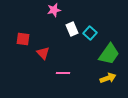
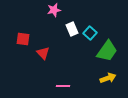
green trapezoid: moved 2 px left, 3 px up
pink line: moved 13 px down
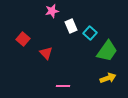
pink star: moved 2 px left, 1 px down
white rectangle: moved 1 px left, 3 px up
red square: rotated 32 degrees clockwise
red triangle: moved 3 px right
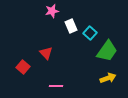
red square: moved 28 px down
pink line: moved 7 px left
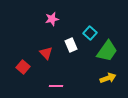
pink star: moved 8 px down
white rectangle: moved 19 px down
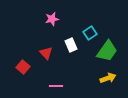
cyan square: rotated 16 degrees clockwise
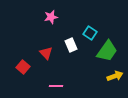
pink star: moved 1 px left, 2 px up
cyan square: rotated 24 degrees counterclockwise
yellow arrow: moved 7 px right, 2 px up
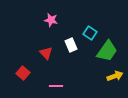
pink star: moved 3 px down; rotated 24 degrees clockwise
red square: moved 6 px down
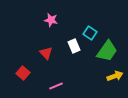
white rectangle: moved 3 px right, 1 px down
pink line: rotated 24 degrees counterclockwise
